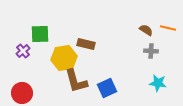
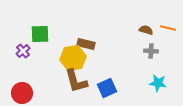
brown semicircle: rotated 16 degrees counterclockwise
yellow hexagon: moved 9 px right
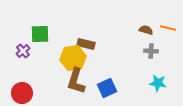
brown L-shape: rotated 32 degrees clockwise
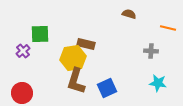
brown semicircle: moved 17 px left, 16 px up
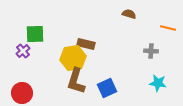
green square: moved 5 px left
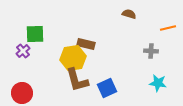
orange line: rotated 28 degrees counterclockwise
brown L-shape: moved 1 px right, 1 px up; rotated 32 degrees counterclockwise
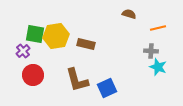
orange line: moved 10 px left
green square: rotated 12 degrees clockwise
yellow hexagon: moved 17 px left, 22 px up
cyan star: moved 16 px up; rotated 12 degrees clockwise
red circle: moved 11 px right, 18 px up
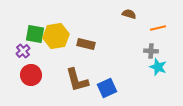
red circle: moved 2 px left
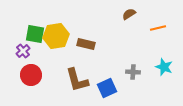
brown semicircle: rotated 48 degrees counterclockwise
gray cross: moved 18 px left, 21 px down
cyan star: moved 6 px right
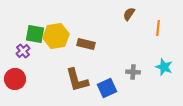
brown semicircle: rotated 24 degrees counterclockwise
orange line: rotated 70 degrees counterclockwise
red circle: moved 16 px left, 4 px down
